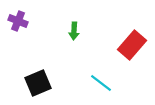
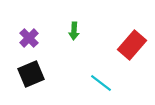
purple cross: moved 11 px right, 17 px down; rotated 24 degrees clockwise
black square: moved 7 px left, 9 px up
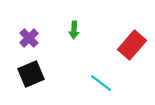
green arrow: moved 1 px up
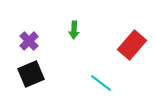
purple cross: moved 3 px down
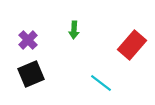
purple cross: moved 1 px left, 1 px up
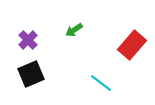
green arrow: rotated 54 degrees clockwise
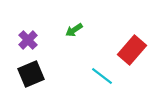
red rectangle: moved 5 px down
cyan line: moved 1 px right, 7 px up
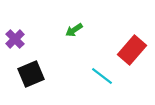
purple cross: moved 13 px left, 1 px up
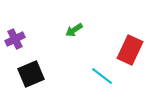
purple cross: rotated 18 degrees clockwise
red rectangle: moved 2 px left; rotated 16 degrees counterclockwise
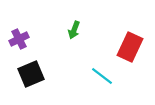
green arrow: rotated 36 degrees counterclockwise
purple cross: moved 4 px right
red rectangle: moved 3 px up
